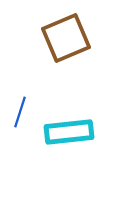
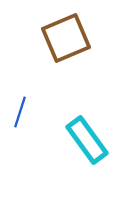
cyan rectangle: moved 18 px right, 8 px down; rotated 60 degrees clockwise
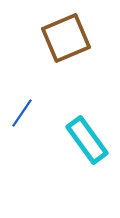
blue line: moved 2 px right, 1 px down; rotated 16 degrees clockwise
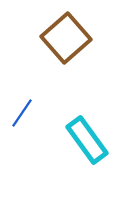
brown square: rotated 18 degrees counterclockwise
